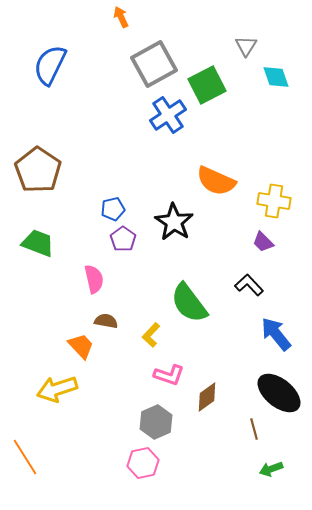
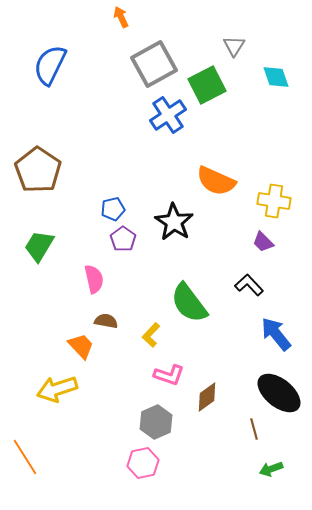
gray triangle: moved 12 px left
green trapezoid: moved 1 px right, 3 px down; rotated 80 degrees counterclockwise
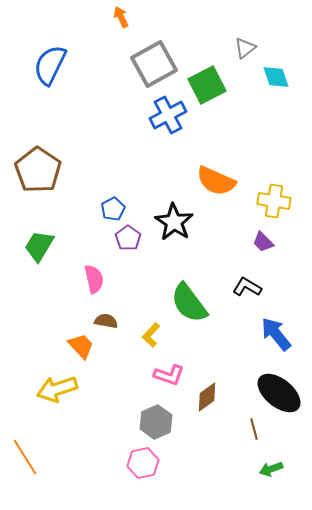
gray triangle: moved 11 px right, 2 px down; rotated 20 degrees clockwise
blue cross: rotated 6 degrees clockwise
blue pentagon: rotated 15 degrees counterclockwise
purple pentagon: moved 5 px right, 1 px up
black L-shape: moved 2 px left, 2 px down; rotated 16 degrees counterclockwise
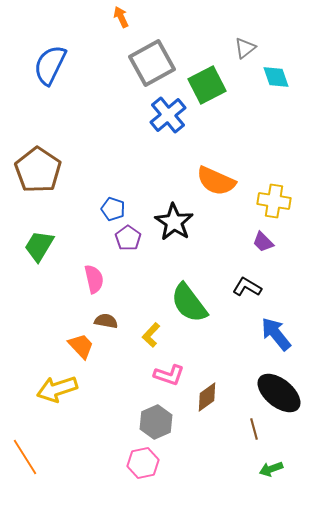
gray square: moved 2 px left, 1 px up
blue cross: rotated 12 degrees counterclockwise
blue pentagon: rotated 25 degrees counterclockwise
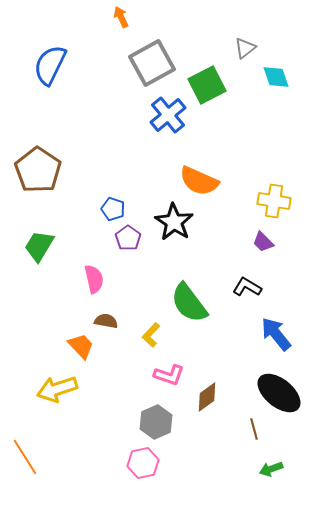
orange semicircle: moved 17 px left
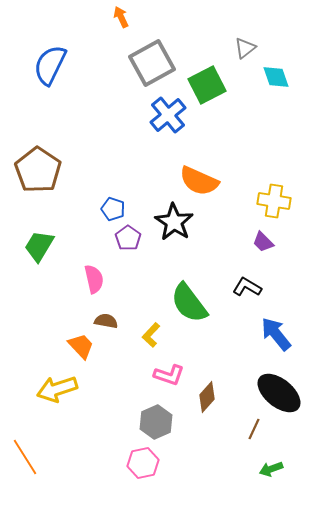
brown diamond: rotated 12 degrees counterclockwise
brown line: rotated 40 degrees clockwise
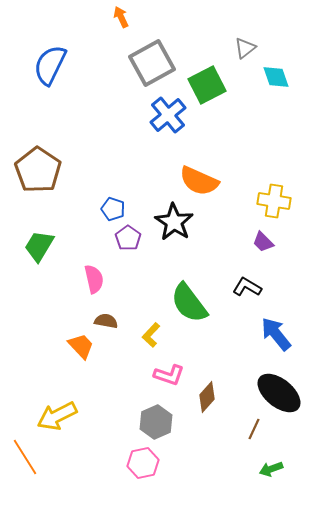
yellow arrow: moved 27 px down; rotated 9 degrees counterclockwise
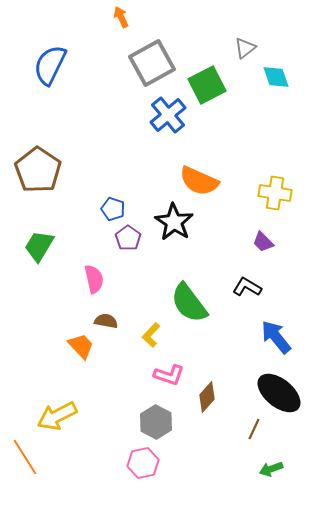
yellow cross: moved 1 px right, 8 px up
blue arrow: moved 3 px down
gray hexagon: rotated 8 degrees counterclockwise
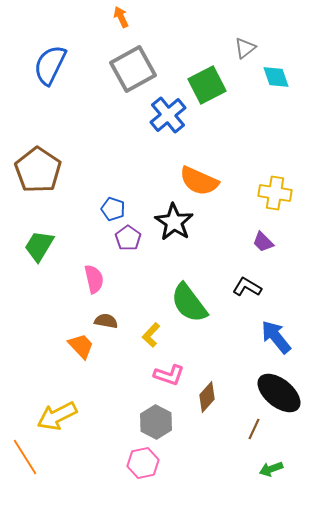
gray square: moved 19 px left, 6 px down
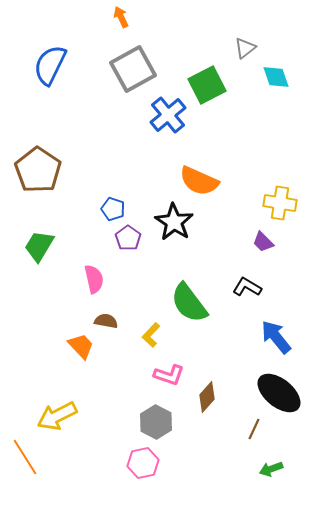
yellow cross: moved 5 px right, 10 px down
